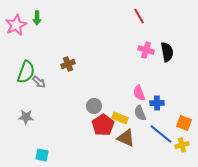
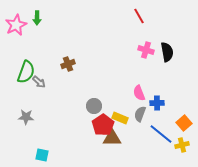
gray semicircle: moved 1 px down; rotated 42 degrees clockwise
orange square: rotated 28 degrees clockwise
brown triangle: moved 14 px left; rotated 24 degrees counterclockwise
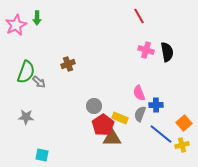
blue cross: moved 1 px left, 2 px down
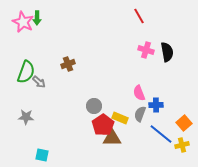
pink star: moved 7 px right, 3 px up; rotated 20 degrees counterclockwise
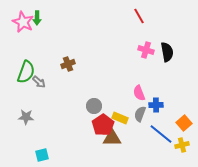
cyan square: rotated 24 degrees counterclockwise
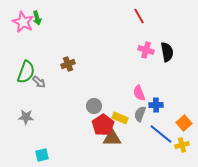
green arrow: rotated 16 degrees counterclockwise
